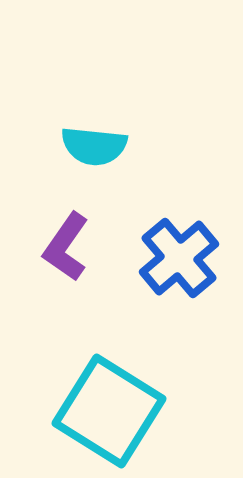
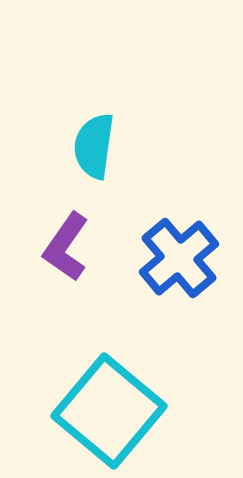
cyan semicircle: rotated 92 degrees clockwise
cyan square: rotated 8 degrees clockwise
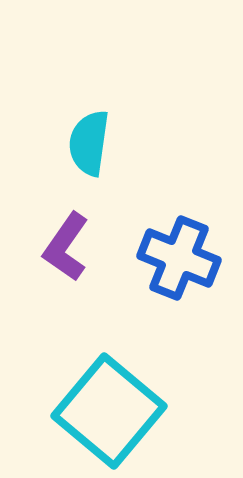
cyan semicircle: moved 5 px left, 3 px up
blue cross: rotated 28 degrees counterclockwise
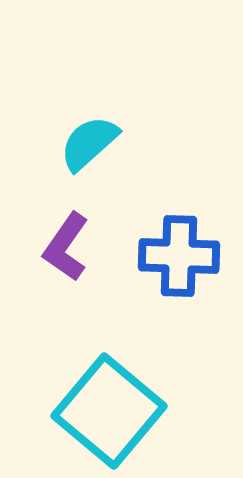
cyan semicircle: rotated 40 degrees clockwise
blue cross: moved 2 px up; rotated 20 degrees counterclockwise
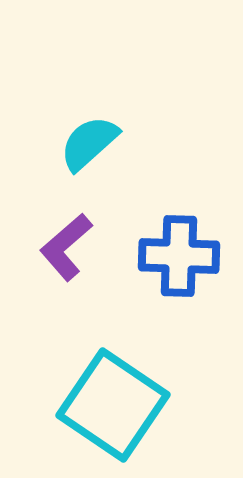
purple L-shape: rotated 14 degrees clockwise
cyan square: moved 4 px right, 6 px up; rotated 6 degrees counterclockwise
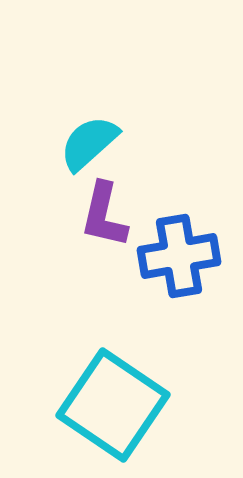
purple L-shape: moved 38 px right, 32 px up; rotated 36 degrees counterclockwise
blue cross: rotated 12 degrees counterclockwise
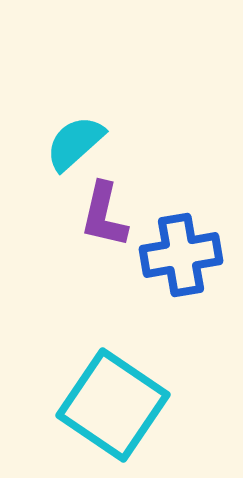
cyan semicircle: moved 14 px left
blue cross: moved 2 px right, 1 px up
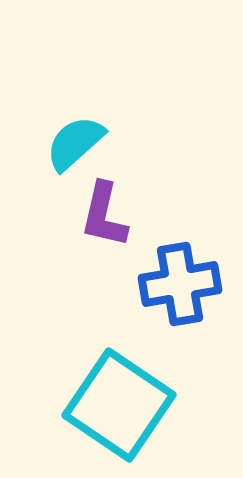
blue cross: moved 1 px left, 29 px down
cyan square: moved 6 px right
